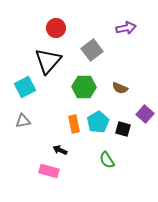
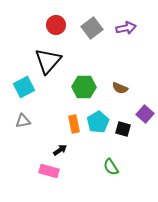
red circle: moved 3 px up
gray square: moved 22 px up
cyan square: moved 1 px left
black arrow: rotated 120 degrees clockwise
green semicircle: moved 4 px right, 7 px down
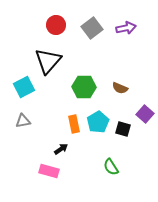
black arrow: moved 1 px right, 1 px up
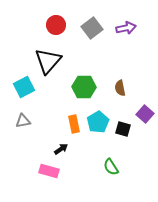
brown semicircle: rotated 56 degrees clockwise
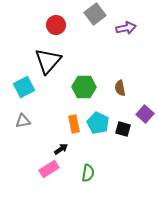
gray square: moved 3 px right, 14 px up
cyan pentagon: moved 1 px down; rotated 15 degrees counterclockwise
green semicircle: moved 23 px left, 6 px down; rotated 138 degrees counterclockwise
pink rectangle: moved 2 px up; rotated 48 degrees counterclockwise
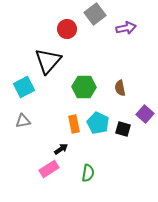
red circle: moved 11 px right, 4 px down
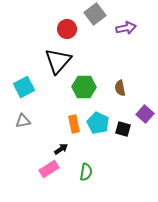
black triangle: moved 10 px right
green semicircle: moved 2 px left, 1 px up
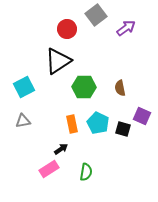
gray square: moved 1 px right, 1 px down
purple arrow: rotated 24 degrees counterclockwise
black triangle: rotated 16 degrees clockwise
purple square: moved 3 px left, 2 px down; rotated 18 degrees counterclockwise
orange rectangle: moved 2 px left
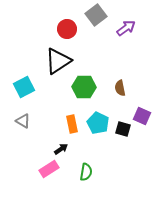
gray triangle: rotated 42 degrees clockwise
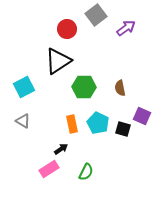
green semicircle: rotated 18 degrees clockwise
